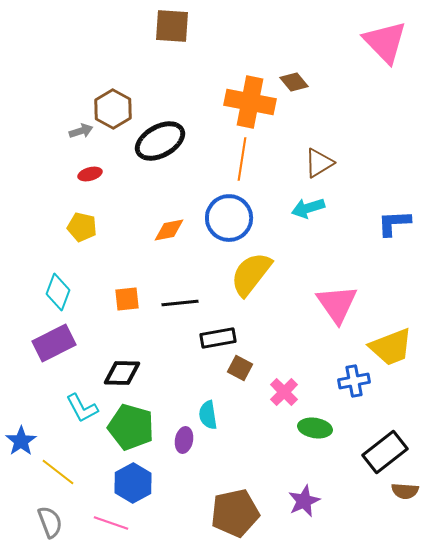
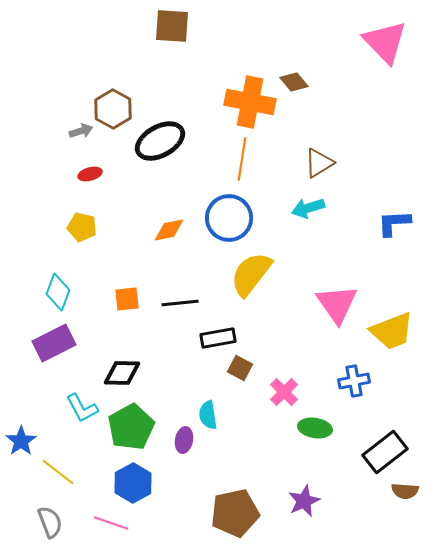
yellow trapezoid at (391, 347): moved 1 px right, 16 px up
green pentagon at (131, 427): rotated 27 degrees clockwise
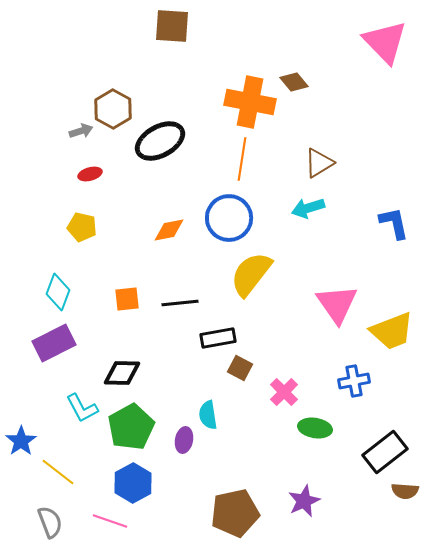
blue L-shape at (394, 223): rotated 81 degrees clockwise
pink line at (111, 523): moved 1 px left, 2 px up
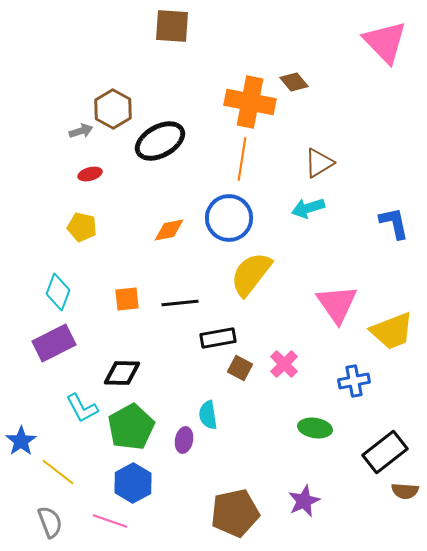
pink cross at (284, 392): moved 28 px up
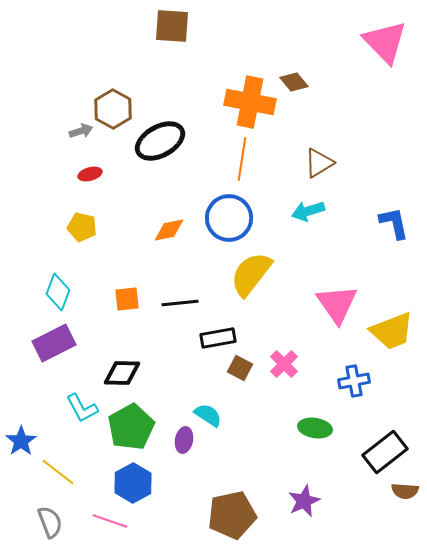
cyan arrow at (308, 208): moved 3 px down
cyan semicircle at (208, 415): rotated 132 degrees clockwise
brown pentagon at (235, 513): moved 3 px left, 2 px down
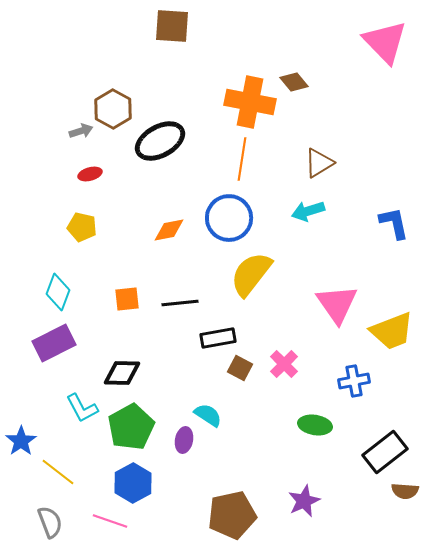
green ellipse at (315, 428): moved 3 px up
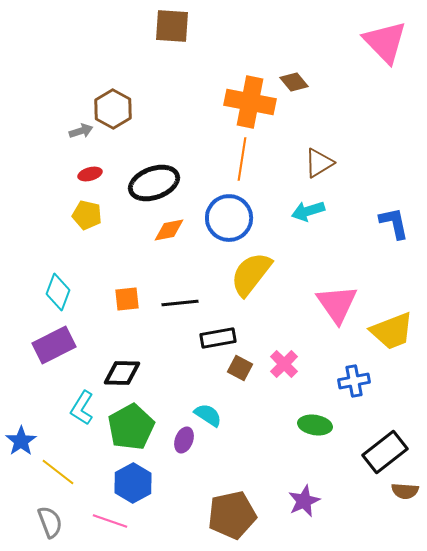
black ellipse at (160, 141): moved 6 px left, 42 px down; rotated 9 degrees clockwise
yellow pentagon at (82, 227): moved 5 px right, 12 px up
purple rectangle at (54, 343): moved 2 px down
cyan L-shape at (82, 408): rotated 60 degrees clockwise
purple ellipse at (184, 440): rotated 10 degrees clockwise
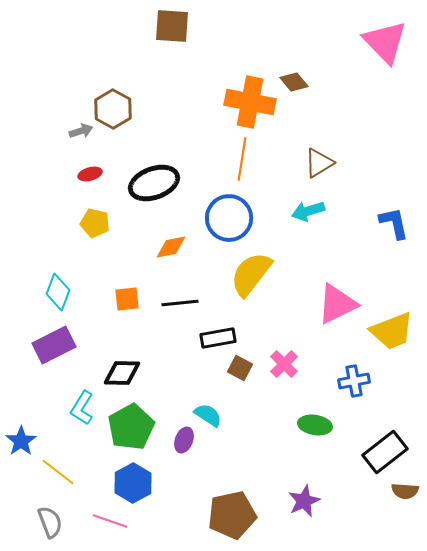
yellow pentagon at (87, 215): moved 8 px right, 8 px down
orange diamond at (169, 230): moved 2 px right, 17 px down
pink triangle at (337, 304): rotated 39 degrees clockwise
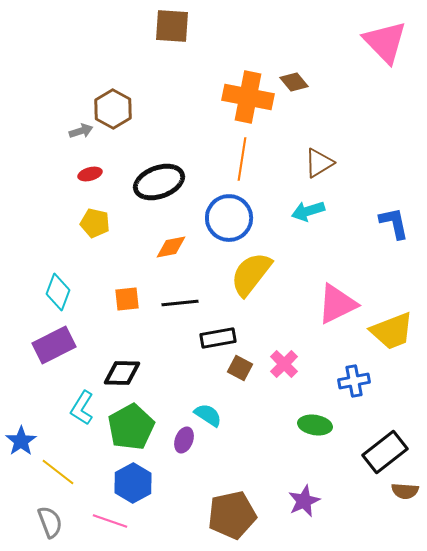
orange cross at (250, 102): moved 2 px left, 5 px up
black ellipse at (154, 183): moved 5 px right, 1 px up
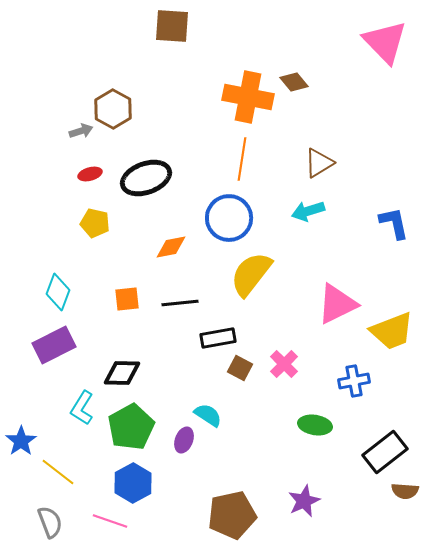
black ellipse at (159, 182): moved 13 px left, 4 px up
